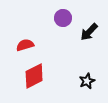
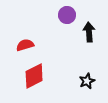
purple circle: moved 4 px right, 3 px up
black arrow: rotated 132 degrees clockwise
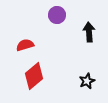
purple circle: moved 10 px left
red diamond: rotated 12 degrees counterclockwise
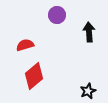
black star: moved 1 px right, 10 px down
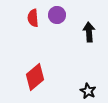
red semicircle: moved 8 px right, 27 px up; rotated 78 degrees counterclockwise
red diamond: moved 1 px right, 1 px down
black star: rotated 21 degrees counterclockwise
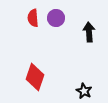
purple circle: moved 1 px left, 3 px down
red diamond: rotated 32 degrees counterclockwise
black star: moved 4 px left
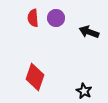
black arrow: rotated 66 degrees counterclockwise
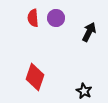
black arrow: rotated 96 degrees clockwise
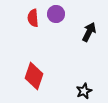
purple circle: moved 4 px up
red diamond: moved 1 px left, 1 px up
black star: rotated 21 degrees clockwise
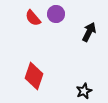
red semicircle: rotated 36 degrees counterclockwise
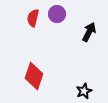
purple circle: moved 1 px right
red semicircle: rotated 54 degrees clockwise
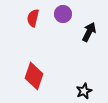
purple circle: moved 6 px right
